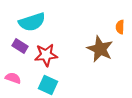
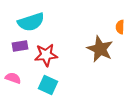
cyan semicircle: moved 1 px left
purple rectangle: rotated 42 degrees counterclockwise
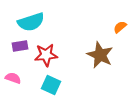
orange semicircle: rotated 48 degrees clockwise
brown star: moved 6 px down
cyan square: moved 3 px right
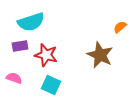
red star: rotated 20 degrees clockwise
pink semicircle: moved 1 px right
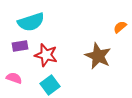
brown star: moved 2 px left, 1 px down
cyan square: moved 1 px left; rotated 30 degrees clockwise
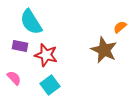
cyan semicircle: rotated 76 degrees clockwise
purple rectangle: rotated 21 degrees clockwise
brown star: moved 6 px right, 6 px up
pink semicircle: rotated 28 degrees clockwise
